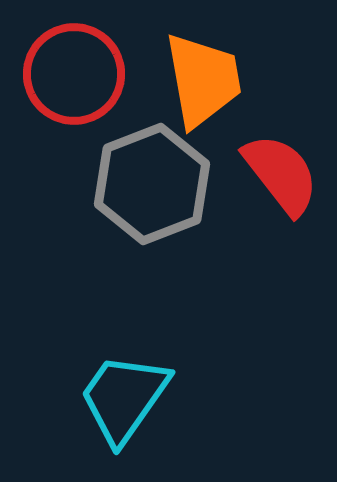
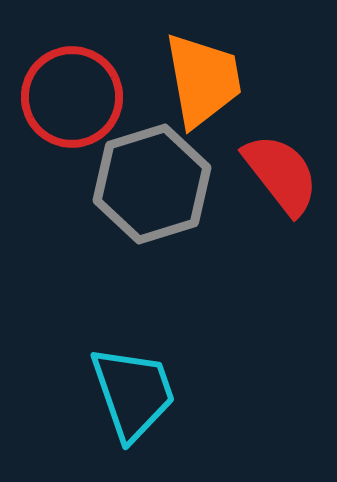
red circle: moved 2 px left, 23 px down
gray hexagon: rotated 4 degrees clockwise
cyan trapezoid: moved 9 px right, 5 px up; rotated 126 degrees clockwise
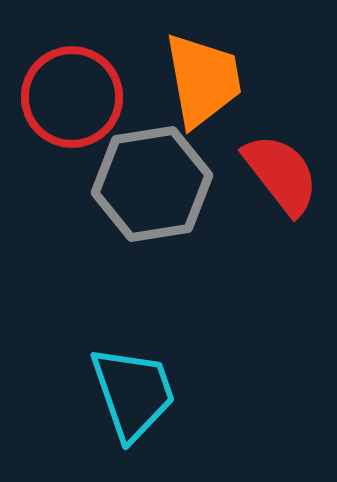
gray hexagon: rotated 8 degrees clockwise
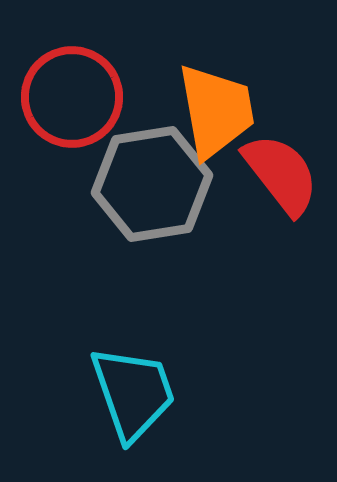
orange trapezoid: moved 13 px right, 31 px down
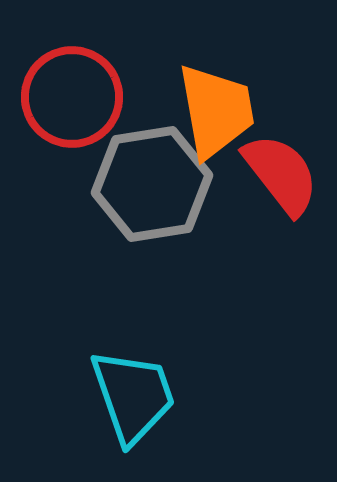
cyan trapezoid: moved 3 px down
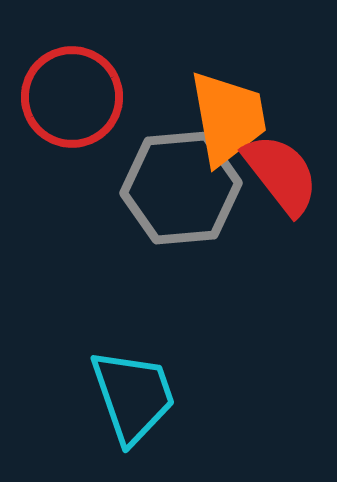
orange trapezoid: moved 12 px right, 7 px down
gray hexagon: moved 29 px right, 4 px down; rotated 4 degrees clockwise
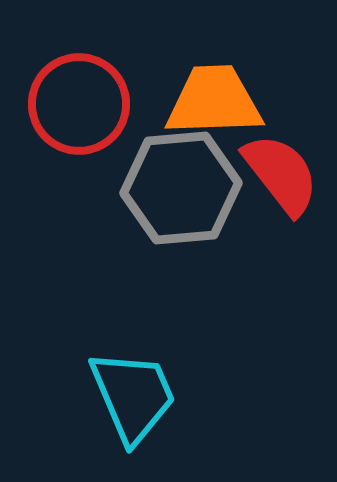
red circle: moved 7 px right, 7 px down
orange trapezoid: moved 14 px left, 17 px up; rotated 82 degrees counterclockwise
cyan trapezoid: rotated 4 degrees counterclockwise
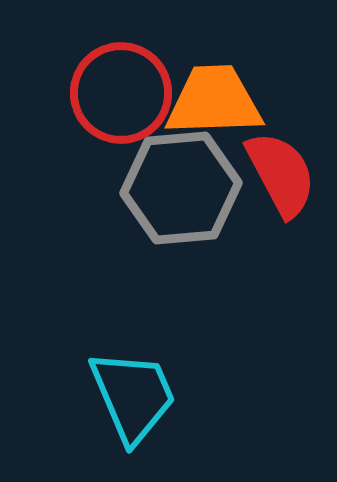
red circle: moved 42 px right, 11 px up
red semicircle: rotated 10 degrees clockwise
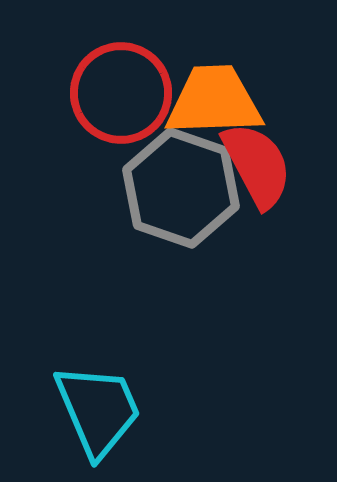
red semicircle: moved 24 px left, 9 px up
gray hexagon: rotated 24 degrees clockwise
cyan trapezoid: moved 35 px left, 14 px down
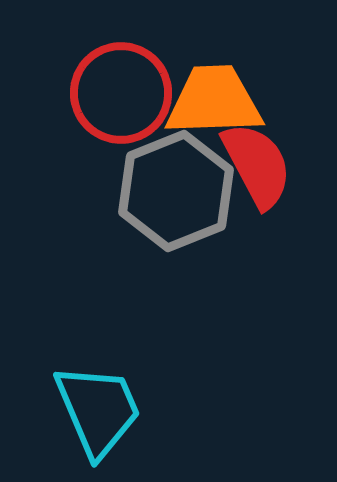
gray hexagon: moved 5 px left, 3 px down; rotated 19 degrees clockwise
